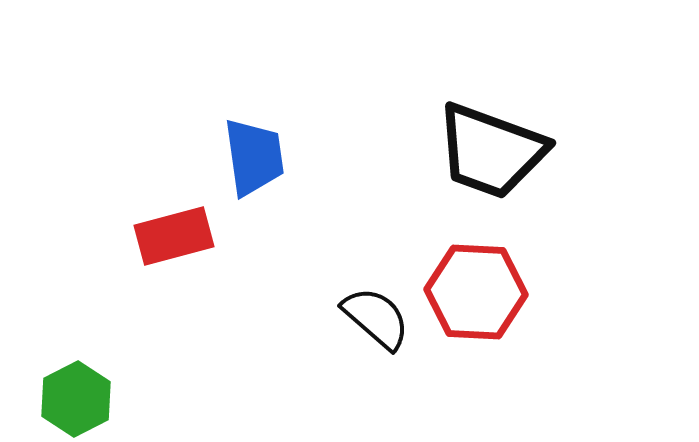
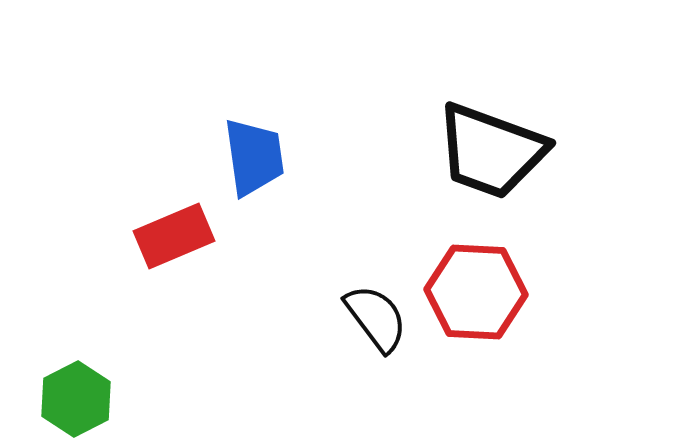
red rectangle: rotated 8 degrees counterclockwise
black semicircle: rotated 12 degrees clockwise
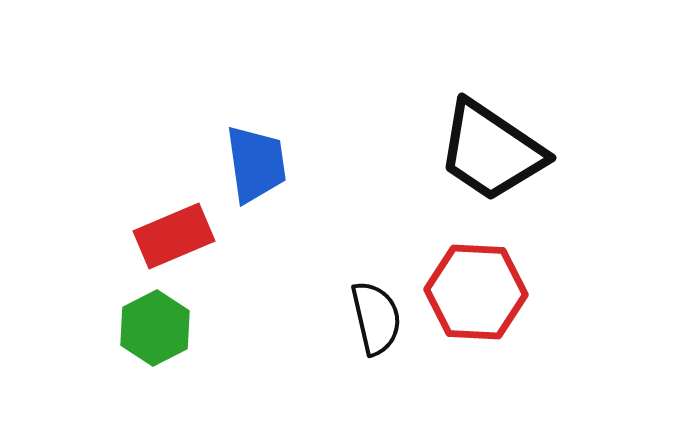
black trapezoid: rotated 14 degrees clockwise
blue trapezoid: moved 2 px right, 7 px down
black semicircle: rotated 24 degrees clockwise
green hexagon: moved 79 px right, 71 px up
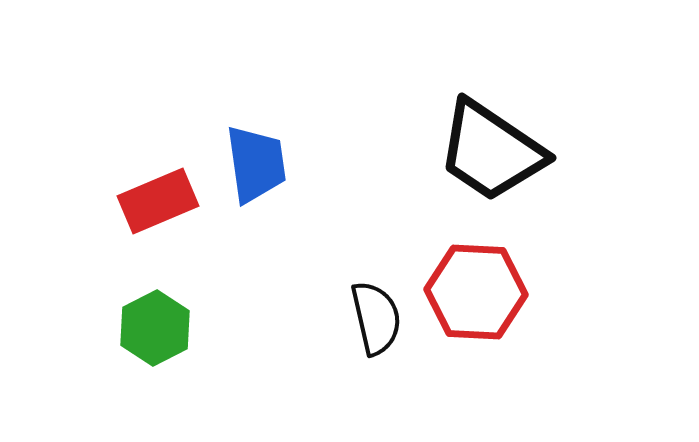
red rectangle: moved 16 px left, 35 px up
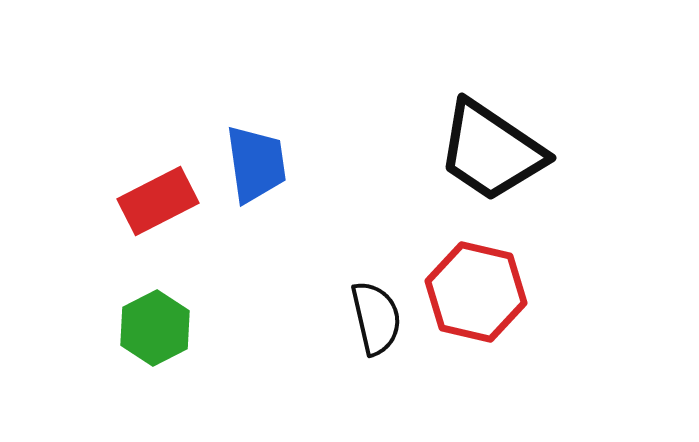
red rectangle: rotated 4 degrees counterclockwise
red hexagon: rotated 10 degrees clockwise
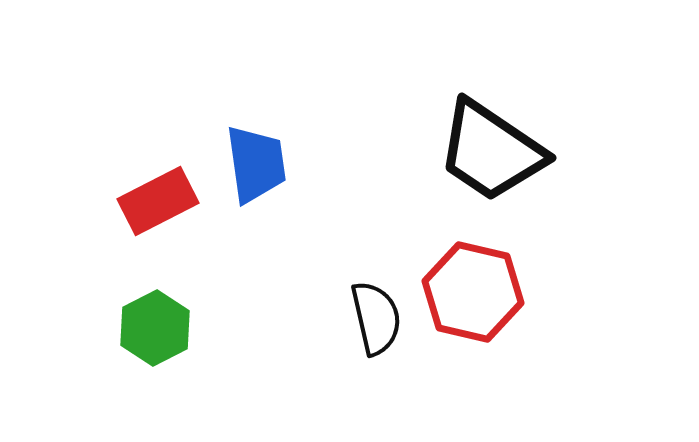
red hexagon: moved 3 px left
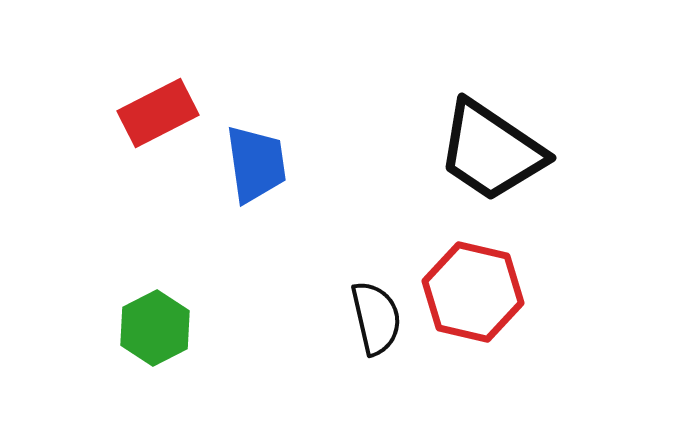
red rectangle: moved 88 px up
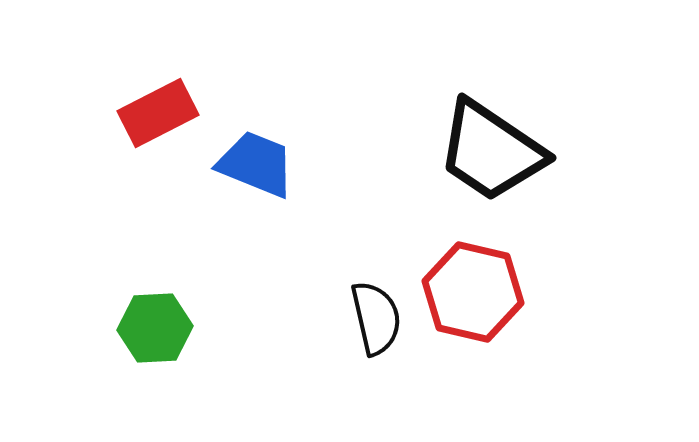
blue trapezoid: rotated 60 degrees counterclockwise
green hexagon: rotated 24 degrees clockwise
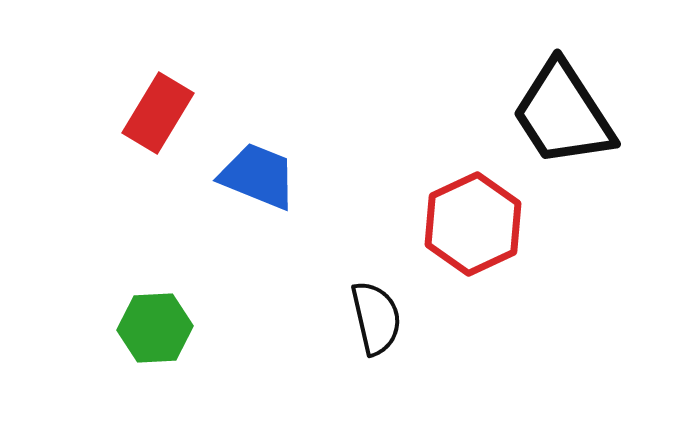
red rectangle: rotated 32 degrees counterclockwise
black trapezoid: moved 72 px right, 37 px up; rotated 23 degrees clockwise
blue trapezoid: moved 2 px right, 12 px down
red hexagon: moved 68 px up; rotated 22 degrees clockwise
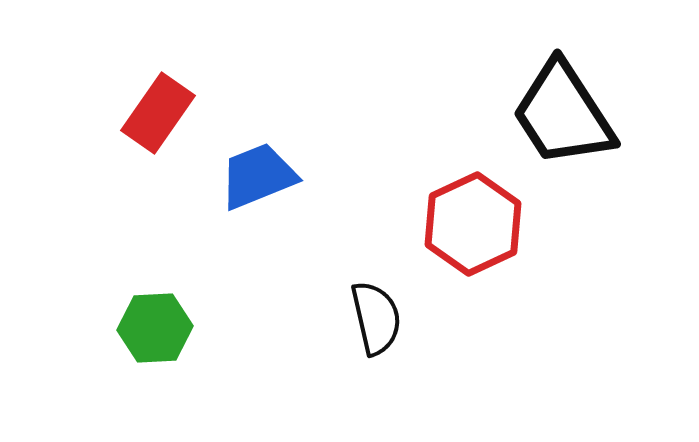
red rectangle: rotated 4 degrees clockwise
blue trapezoid: rotated 44 degrees counterclockwise
